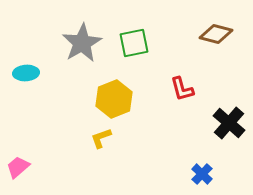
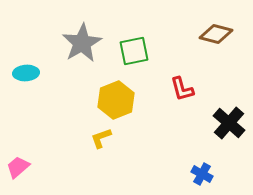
green square: moved 8 px down
yellow hexagon: moved 2 px right, 1 px down
blue cross: rotated 15 degrees counterclockwise
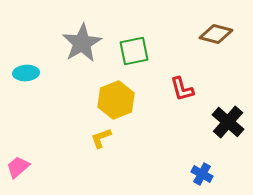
black cross: moved 1 px left, 1 px up
